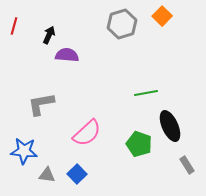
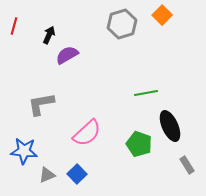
orange square: moved 1 px up
purple semicircle: rotated 35 degrees counterclockwise
gray triangle: rotated 30 degrees counterclockwise
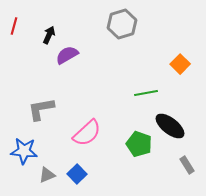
orange square: moved 18 px right, 49 px down
gray L-shape: moved 5 px down
black ellipse: rotated 28 degrees counterclockwise
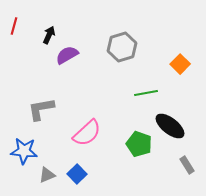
gray hexagon: moved 23 px down
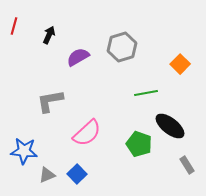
purple semicircle: moved 11 px right, 2 px down
gray L-shape: moved 9 px right, 8 px up
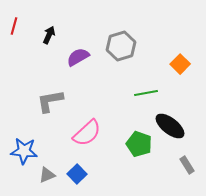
gray hexagon: moved 1 px left, 1 px up
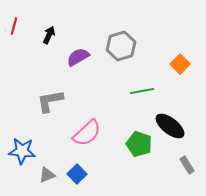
green line: moved 4 px left, 2 px up
blue star: moved 2 px left
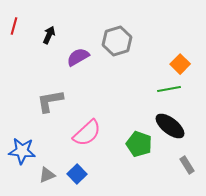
gray hexagon: moved 4 px left, 5 px up
green line: moved 27 px right, 2 px up
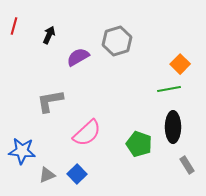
black ellipse: moved 3 px right, 1 px down; rotated 52 degrees clockwise
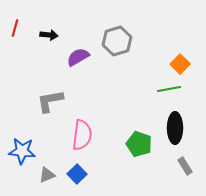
red line: moved 1 px right, 2 px down
black arrow: rotated 72 degrees clockwise
black ellipse: moved 2 px right, 1 px down
pink semicircle: moved 5 px left, 2 px down; rotated 40 degrees counterclockwise
gray rectangle: moved 2 px left, 1 px down
